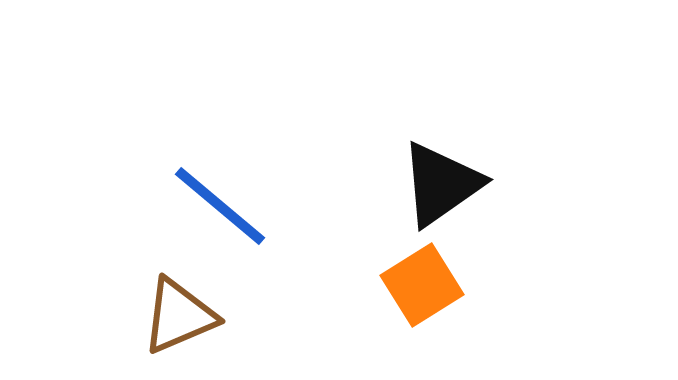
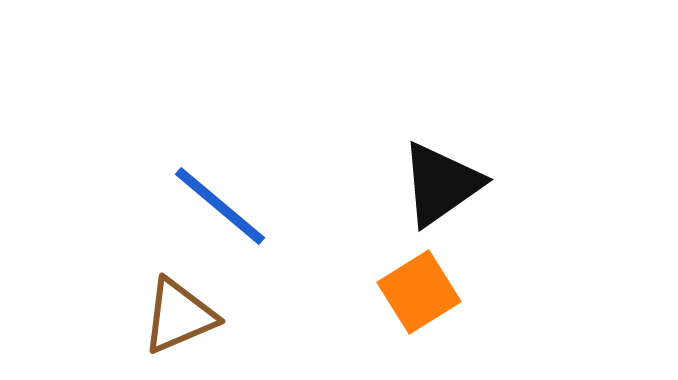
orange square: moved 3 px left, 7 px down
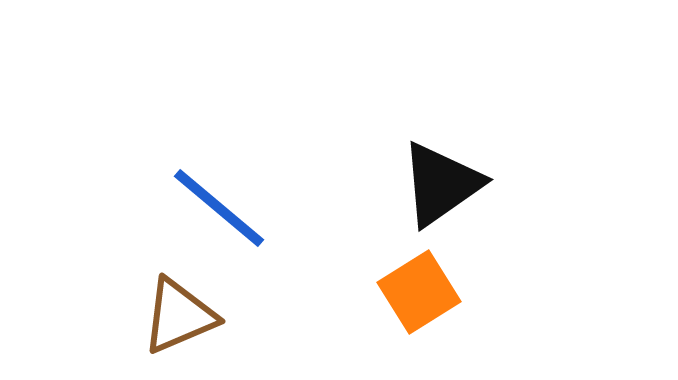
blue line: moved 1 px left, 2 px down
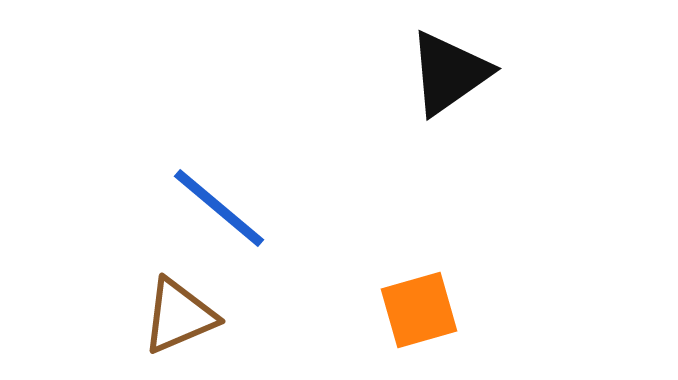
black triangle: moved 8 px right, 111 px up
orange square: moved 18 px down; rotated 16 degrees clockwise
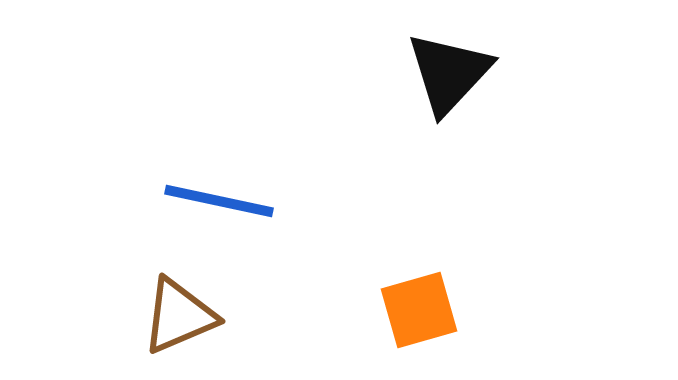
black triangle: rotated 12 degrees counterclockwise
blue line: moved 7 px up; rotated 28 degrees counterclockwise
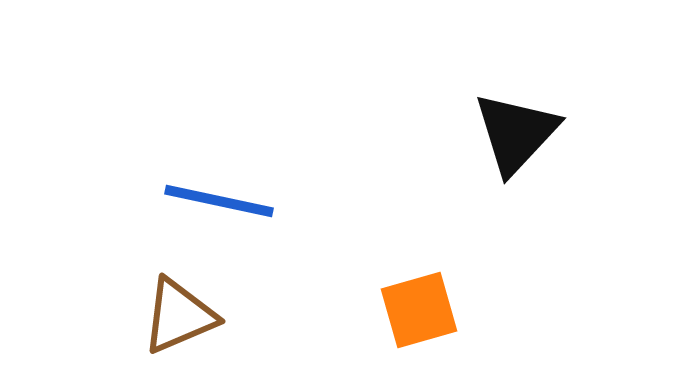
black triangle: moved 67 px right, 60 px down
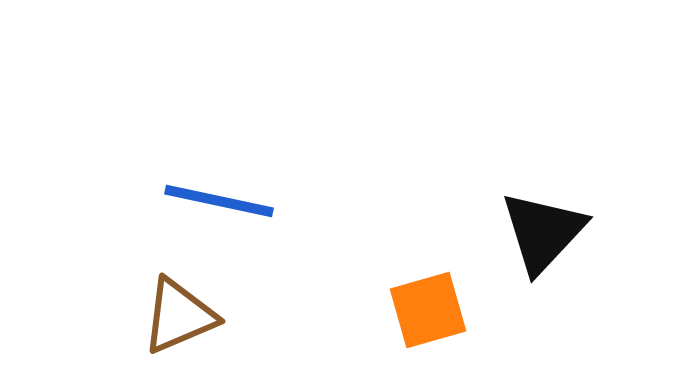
black triangle: moved 27 px right, 99 px down
orange square: moved 9 px right
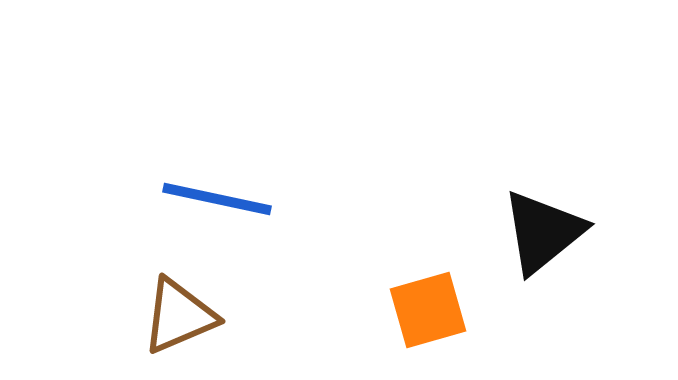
blue line: moved 2 px left, 2 px up
black triangle: rotated 8 degrees clockwise
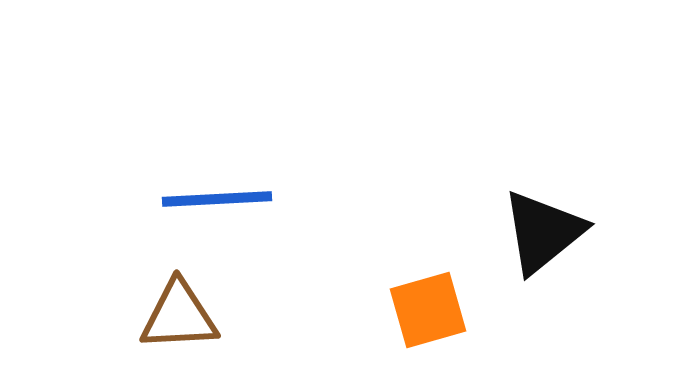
blue line: rotated 15 degrees counterclockwise
brown triangle: rotated 20 degrees clockwise
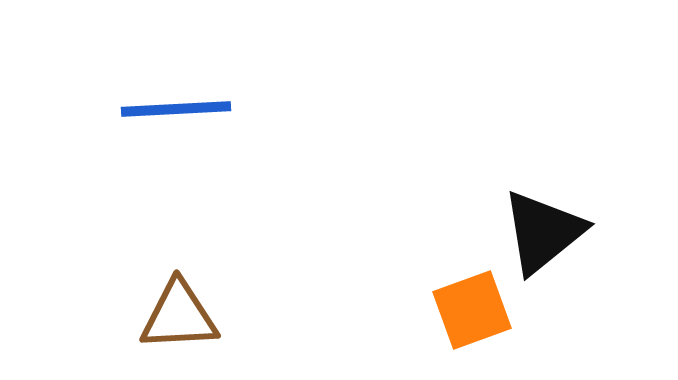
blue line: moved 41 px left, 90 px up
orange square: moved 44 px right; rotated 4 degrees counterclockwise
